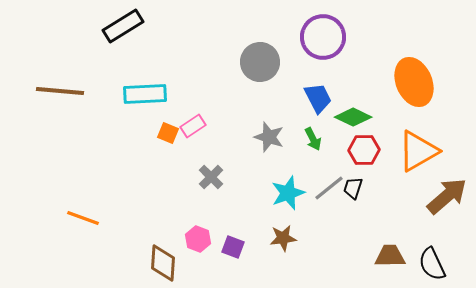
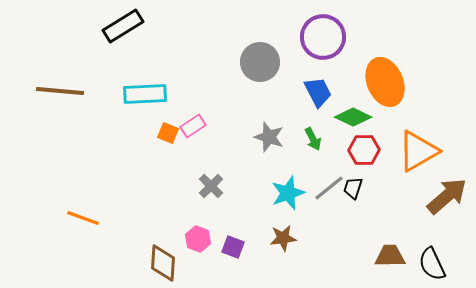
orange ellipse: moved 29 px left
blue trapezoid: moved 6 px up
gray cross: moved 9 px down
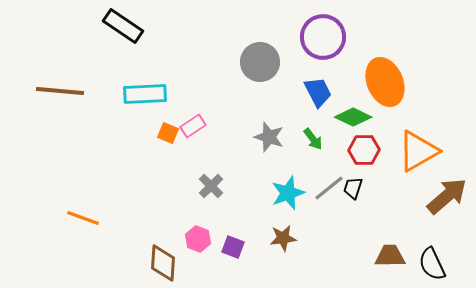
black rectangle: rotated 66 degrees clockwise
green arrow: rotated 10 degrees counterclockwise
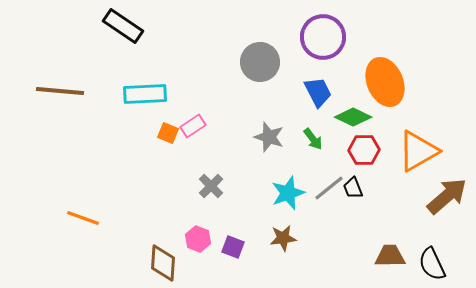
black trapezoid: rotated 40 degrees counterclockwise
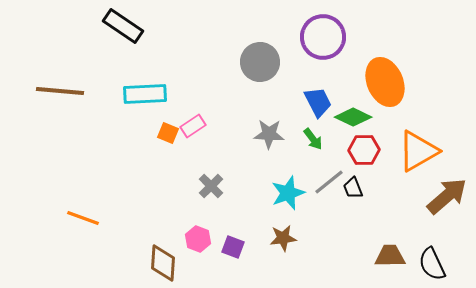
blue trapezoid: moved 10 px down
gray star: moved 3 px up; rotated 16 degrees counterclockwise
gray line: moved 6 px up
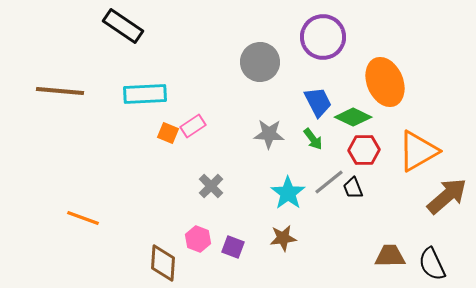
cyan star: rotated 16 degrees counterclockwise
